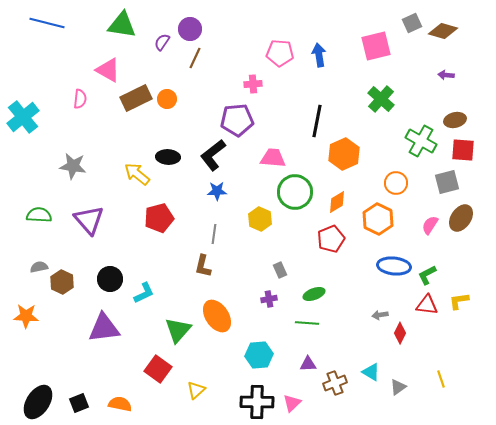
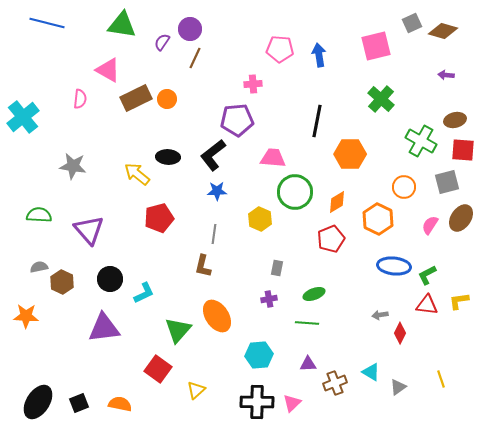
pink pentagon at (280, 53): moved 4 px up
orange hexagon at (344, 154): moved 6 px right; rotated 24 degrees clockwise
orange circle at (396, 183): moved 8 px right, 4 px down
purple triangle at (89, 220): moved 10 px down
gray rectangle at (280, 270): moved 3 px left, 2 px up; rotated 35 degrees clockwise
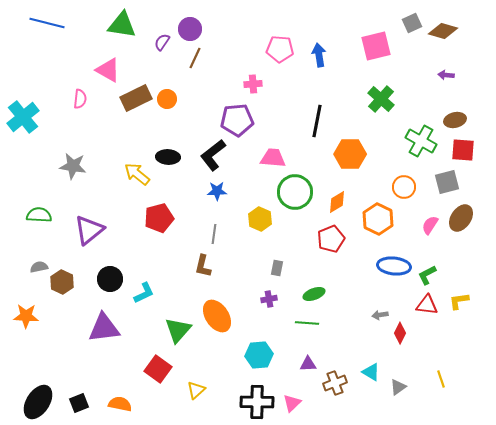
purple triangle at (89, 230): rotated 32 degrees clockwise
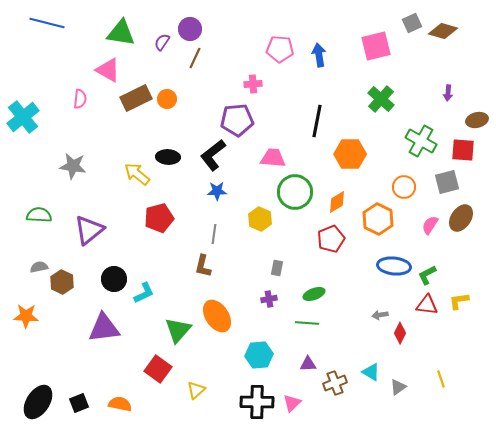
green triangle at (122, 25): moved 1 px left, 8 px down
purple arrow at (446, 75): moved 2 px right, 18 px down; rotated 91 degrees counterclockwise
brown ellipse at (455, 120): moved 22 px right
black circle at (110, 279): moved 4 px right
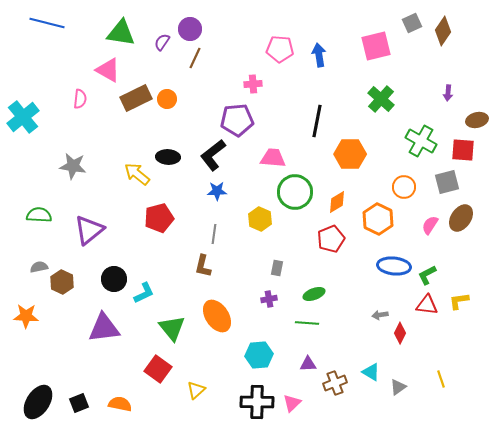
brown diamond at (443, 31): rotated 72 degrees counterclockwise
green triangle at (178, 330): moved 6 px left, 2 px up; rotated 20 degrees counterclockwise
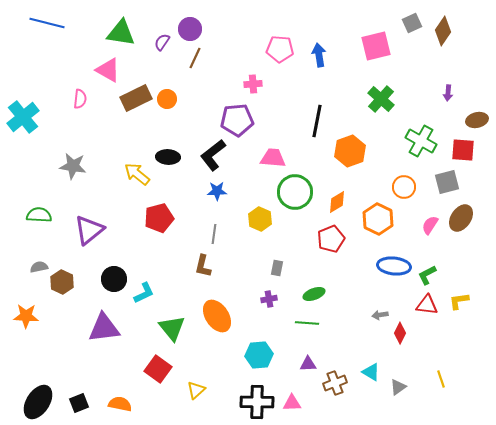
orange hexagon at (350, 154): moved 3 px up; rotated 20 degrees counterclockwise
pink triangle at (292, 403): rotated 42 degrees clockwise
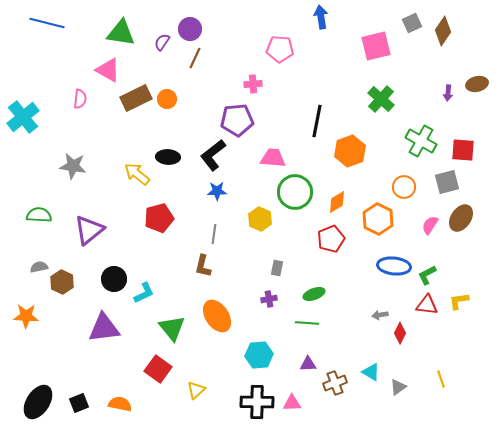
blue arrow at (319, 55): moved 2 px right, 38 px up
brown ellipse at (477, 120): moved 36 px up
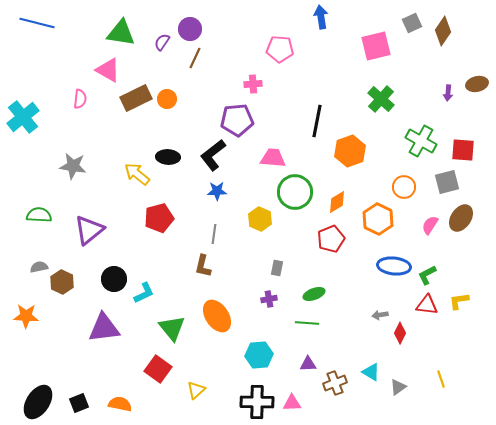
blue line at (47, 23): moved 10 px left
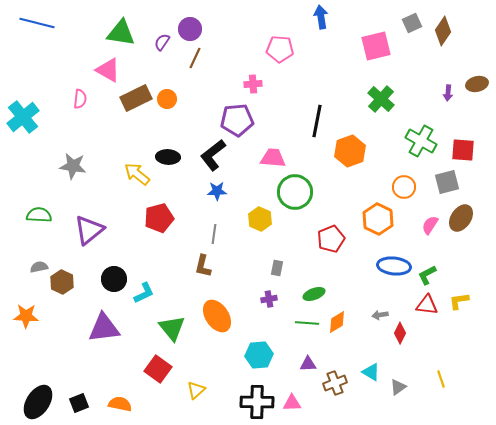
orange diamond at (337, 202): moved 120 px down
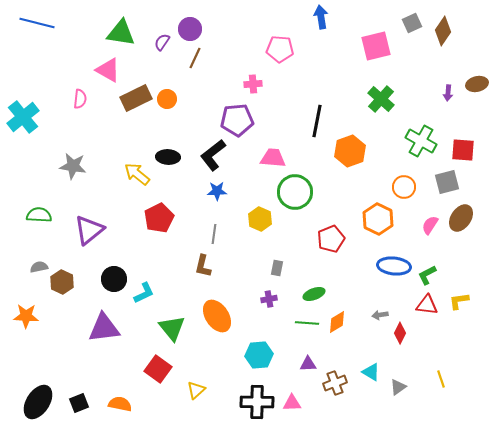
red pentagon at (159, 218): rotated 12 degrees counterclockwise
